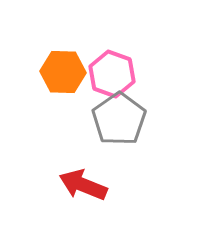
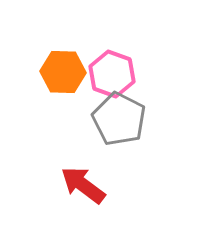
gray pentagon: rotated 10 degrees counterclockwise
red arrow: rotated 15 degrees clockwise
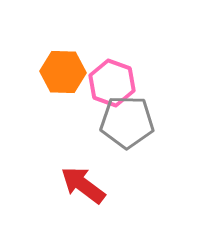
pink hexagon: moved 9 px down
gray pentagon: moved 8 px right, 3 px down; rotated 26 degrees counterclockwise
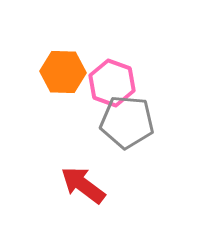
gray pentagon: rotated 4 degrees clockwise
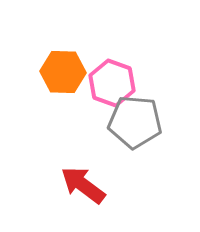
gray pentagon: moved 8 px right
